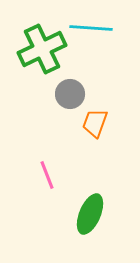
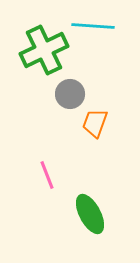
cyan line: moved 2 px right, 2 px up
green cross: moved 2 px right, 1 px down
green ellipse: rotated 51 degrees counterclockwise
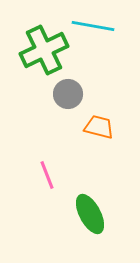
cyan line: rotated 6 degrees clockwise
gray circle: moved 2 px left
orange trapezoid: moved 4 px right, 4 px down; rotated 84 degrees clockwise
